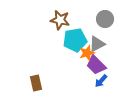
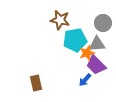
gray circle: moved 2 px left, 4 px down
gray triangle: rotated 24 degrees clockwise
blue arrow: moved 16 px left, 1 px up
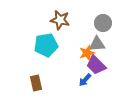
cyan pentagon: moved 29 px left, 5 px down
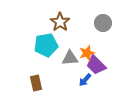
brown star: moved 2 px down; rotated 24 degrees clockwise
gray triangle: moved 27 px left, 14 px down
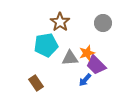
brown rectangle: rotated 21 degrees counterclockwise
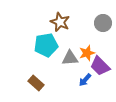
brown star: rotated 12 degrees counterclockwise
purple trapezoid: moved 4 px right, 1 px down
brown rectangle: rotated 14 degrees counterclockwise
